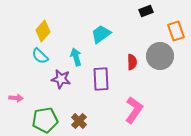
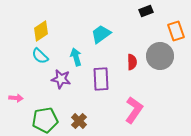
yellow diamond: moved 2 px left; rotated 15 degrees clockwise
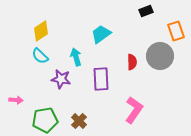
pink arrow: moved 2 px down
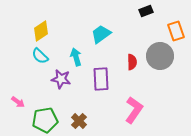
pink arrow: moved 2 px right, 2 px down; rotated 32 degrees clockwise
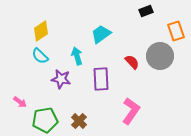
cyan arrow: moved 1 px right, 1 px up
red semicircle: rotated 42 degrees counterclockwise
pink arrow: moved 2 px right
pink L-shape: moved 3 px left, 1 px down
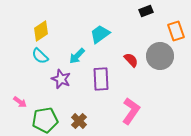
cyan trapezoid: moved 1 px left
cyan arrow: rotated 120 degrees counterclockwise
red semicircle: moved 1 px left, 2 px up
purple star: rotated 12 degrees clockwise
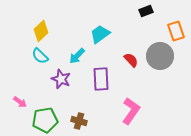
yellow diamond: rotated 10 degrees counterclockwise
brown cross: rotated 28 degrees counterclockwise
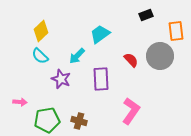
black rectangle: moved 4 px down
orange rectangle: rotated 12 degrees clockwise
pink arrow: rotated 32 degrees counterclockwise
green pentagon: moved 2 px right
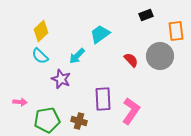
purple rectangle: moved 2 px right, 20 px down
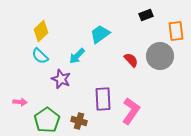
green pentagon: rotated 25 degrees counterclockwise
